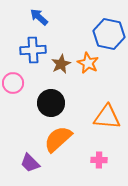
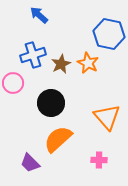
blue arrow: moved 2 px up
blue cross: moved 5 px down; rotated 15 degrees counterclockwise
orange triangle: rotated 44 degrees clockwise
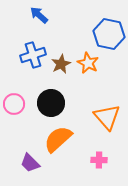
pink circle: moved 1 px right, 21 px down
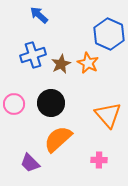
blue hexagon: rotated 12 degrees clockwise
orange triangle: moved 1 px right, 2 px up
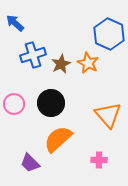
blue arrow: moved 24 px left, 8 px down
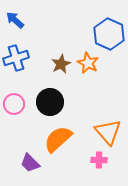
blue arrow: moved 3 px up
blue cross: moved 17 px left, 3 px down
black circle: moved 1 px left, 1 px up
orange triangle: moved 17 px down
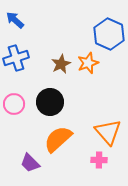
orange star: rotated 25 degrees clockwise
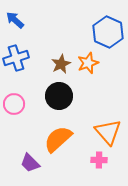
blue hexagon: moved 1 px left, 2 px up
black circle: moved 9 px right, 6 px up
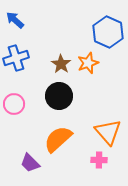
brown star: rotated 12 degrees counterclockwise
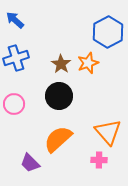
blue hexagon: rotated 8 degrees clockwise
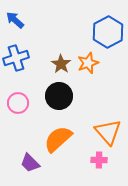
pink circle: moved 4 px right, 1 px up
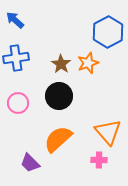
blue cross: rotated 10 degrees clockwise
